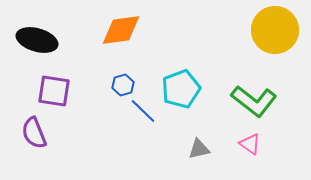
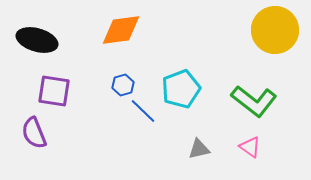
pink triangle: moved 3 px down
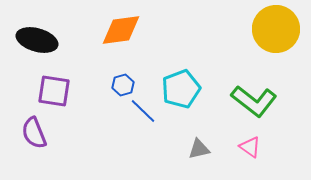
yellow circle: moved 1 px right, 1 px up
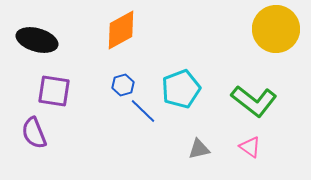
orange diamond: rotated 21 degrees counterclockwise
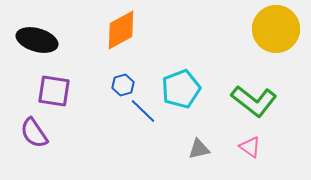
purple semicircle: rotated 12 degrees counterclockwise
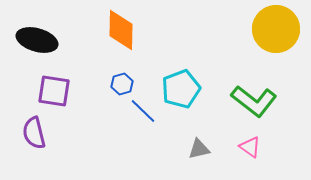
orange diamond: rotated 60 degrees counterclockwise
blue hexagon: moved 1 px left, 1 px up
purple semicircle: rotated 20 degrees clockwise
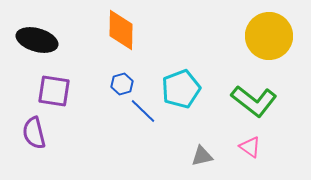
yellow circle: moved 7 px left, 7 px down
gray triangle: moved 3 px right, 7 px down
